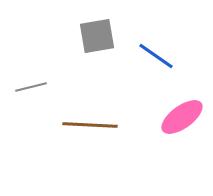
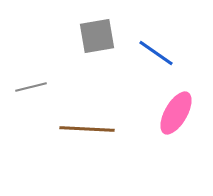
blue line: moved 3 px up
pink ellipse: moved 6 px left, 4 px up; rotated 24 degrees counterclockwise
brown line: moved 3 px left, 4 px down
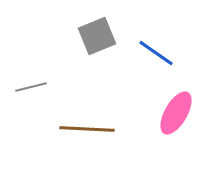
gray square: rotated 12 degrees counterclockwise
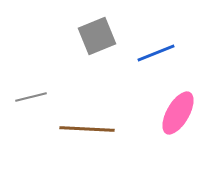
blue line: rotated 57 degrees counterclockwise
gray line: moved 10 px down
pink ellipse: moved 2 px right
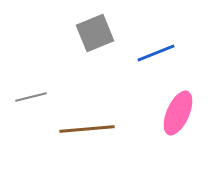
gray square: moved 2 px left, 3 px up
pink ellipse: rotated 6 degrees counterclockwise
brown line: rotated 8 degrees counterclockwise
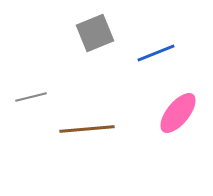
pink ellipse: rotated 15 degrees clockwise
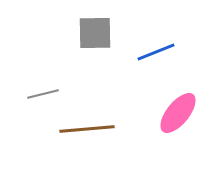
gray square: rotated 21 degrees clockwise
blue line: moved 1 px up
gray line: moved 12 px right, 3 px up
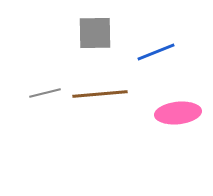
gray line: moved 2 px right, 1 px up
pink ellipse: rotated 45 degrees clockwise
brown line: moved 13 px right, 35 px up
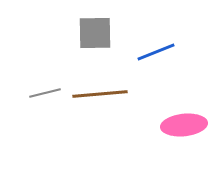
pink ellipse: moved 6 px right, 12 px down
